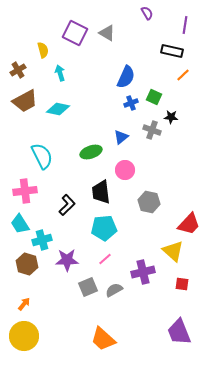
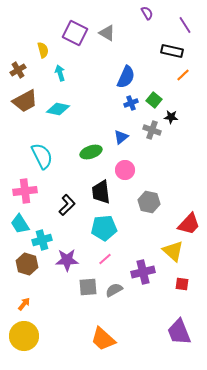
purple line: rotated 42 degrees counterclockwise
green square: moved 3 px down; rotated 14 degrees clockwise
gray square: rotated 18 degrees clockwise
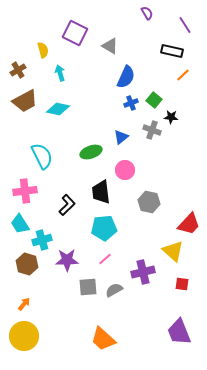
gray triangle: moved 3 px right, 13 px down
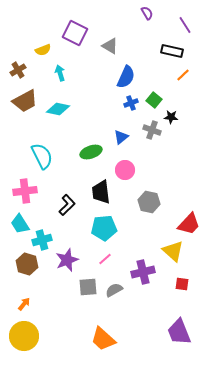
yellow semicircle: rotated 84 degrees clockwise
purple star: rotated 20 degrees counterclockwise
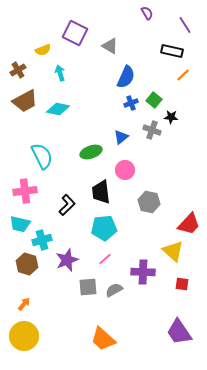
cyan trapezoid: rotated 45 degrees counterclockwise
purple cross: rotated 15 degrees clockwise
purple trapezoid: rotated 12 degrees counterclockwise
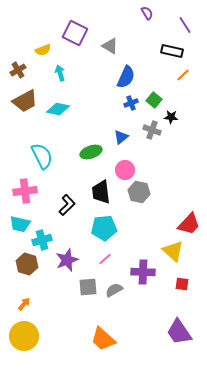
gray hexagon: moved 10 px left, 10 px up
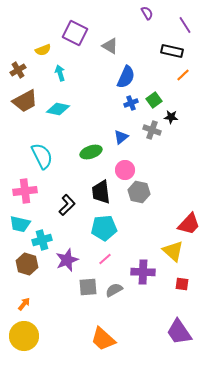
green square: rotated 14 degrees clockwise
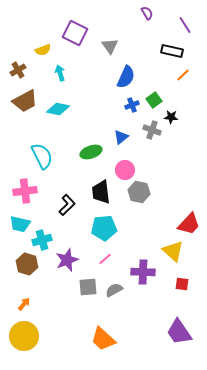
gray triangle: rotated 24 degrees clockwise
blue cross: moved 1 px right, 2 px down
